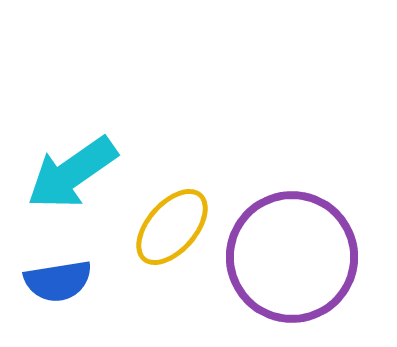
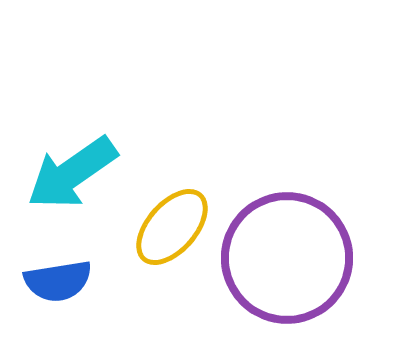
purple circle: moved 5 px left, 1 px down
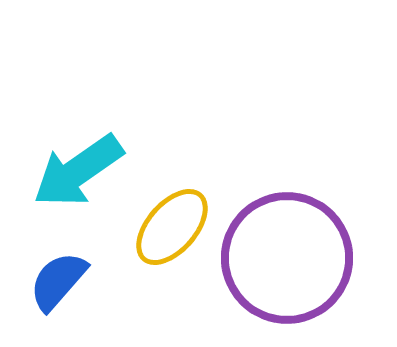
cyan arrow: moved 6 px right, 2 px up
blue semicircle: rotated 140 degrees clockwise
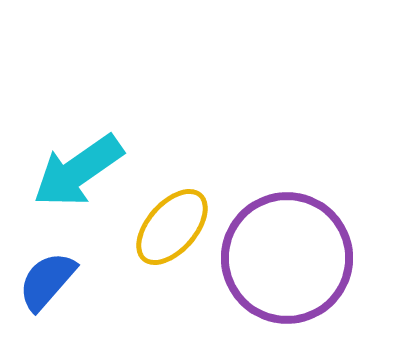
blue semicircle: moved 11 px left
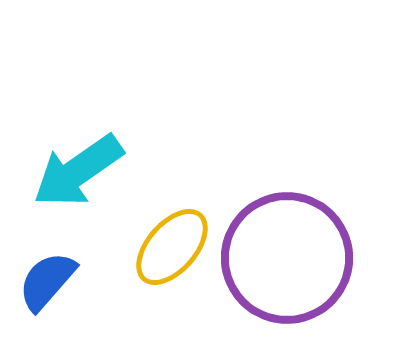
yellow ellipse: moved 20 px down
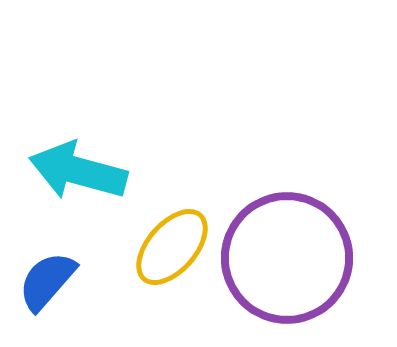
cyan arrow: rotated 50 degrees clockwise
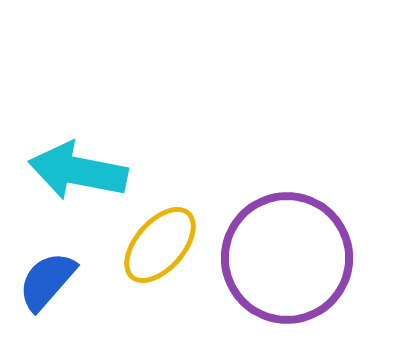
cyan arrow: rotated 4 degrees counterclockwise
yellow ellipse: moved 12 px left, 2 px up
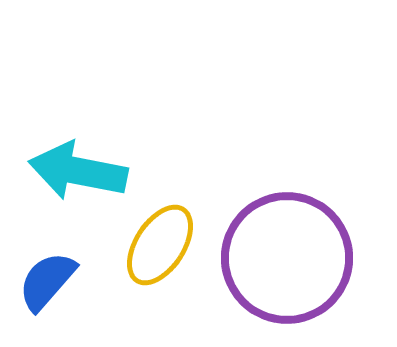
yellow ellipse: rotated 8 degrees counterclockwise
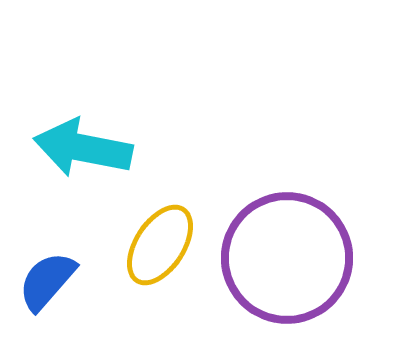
cyan arrow: moved 5 px right, 23 px up
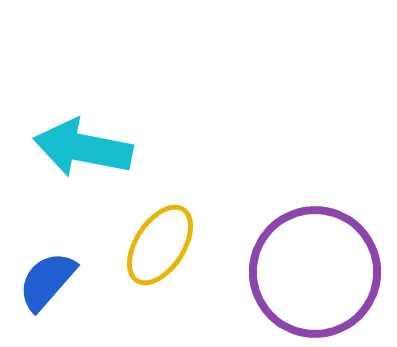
purple circle: moved 28 px right, 14 px down
